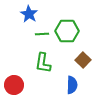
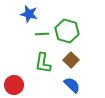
blue star: rotated 18 degrees counterclockwise
green hexagon: rotated 15 degrees clockwise
brown square: moved 12 px left
blue semicircle: rotated 48 degrees counterclockwise
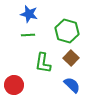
green line: moved 14 px left, 1 px down
brown square: moved 2 px up
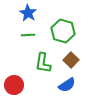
blue star: moved 1 px left, 1 px up; rotated 18 degrees clockwise
green hexagon: moved 4 px left
brown square: moved 2 px down
blue semicircle: moved 5 px left; rotated 102 degrees clockwise
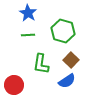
green L-shape: moved 2 px left, 1 px down
blue semicircle: moved 4 px up
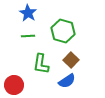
green line: moved 1 px down
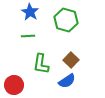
blue star: moved 2 px right, 1 px up
green hexagon: moved 3 px right, 11 px up
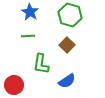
green hexagon: moved 4 px right, 5 px up
brown square: moved 4 px left, 15 px up
